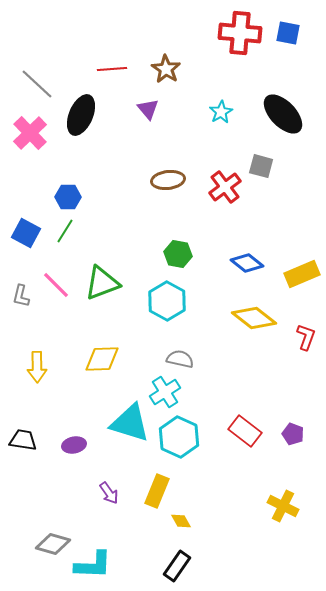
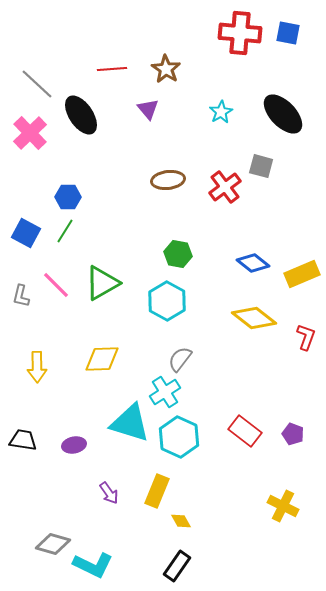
black ellipse at (81, 115): rotated 57 degrees counterclockwise
blue diamond at (247, 263): moved 6 px right
green triangle at (102, 283): rotated 9 degrees counterclockwise
gray semicircle at (180, 359): rotated 64 degrees counterclockwise
cyan L-shape at (93, 565): rotated 24 degrees clockwise
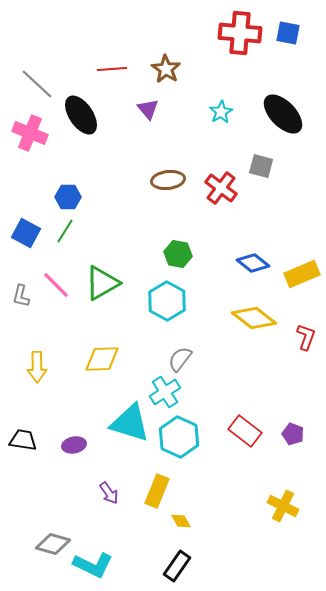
pink cross at (30, 133): rotated 24 degrees counterclockwise
red cross at (225, 187): moved 4 px left, 1 px down; rotated 16 degrees counterclockwise
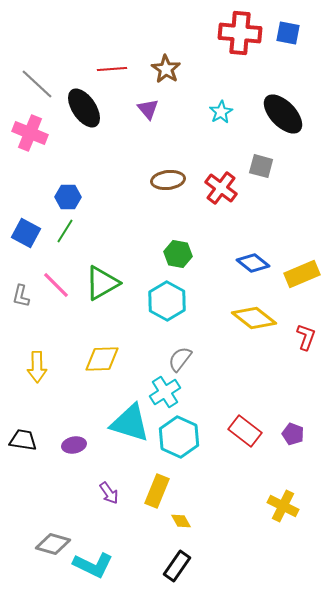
black ellipse at (81, 115): moved 3 px right, 7 px up
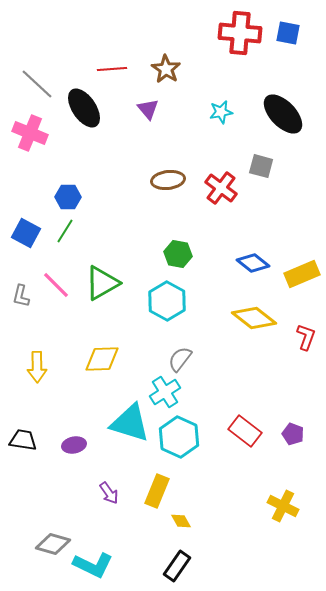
cyan star at (221, 112): rotated 20 degrees clockwise
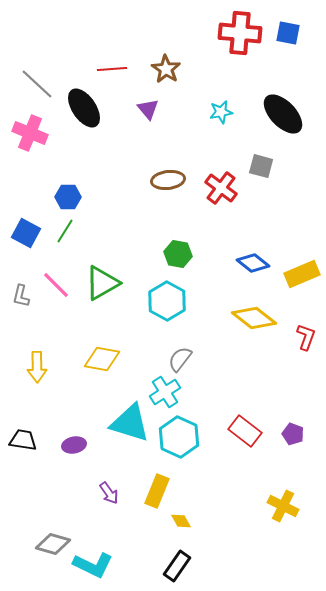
yellow diamond at (102, 359): rotated 12 degrees clockwise
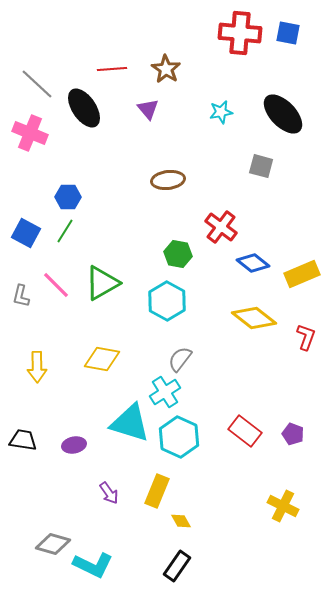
red cross at (221, 188): moved 39 px down
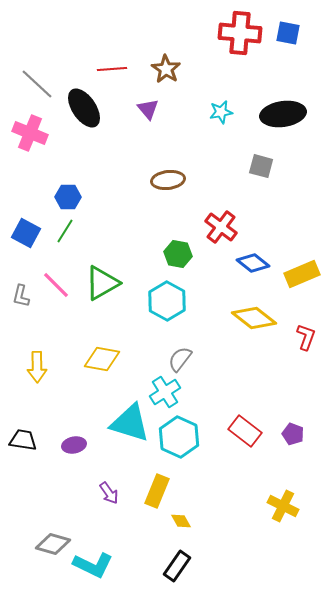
black ellipse at (283, 114): rotated 54 degrees counterclockwise
